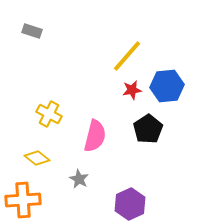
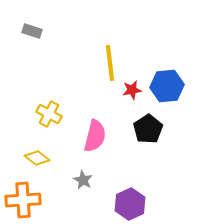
yellow line: moved 17 px left, 7 px down; rotated 48 degrees counterclockwise
gray star: moved 4 px right, 1 px down
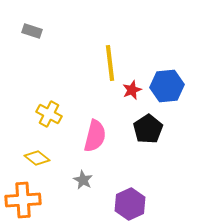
red star: rotated 12 degrees counterclockwise
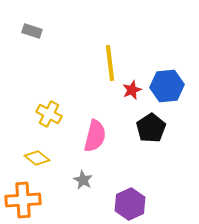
black pentagon: moved 3 px right, 1 px up
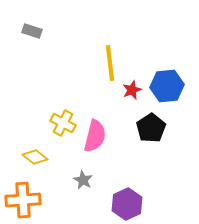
yellow cross: moved 14 px right, 9 px down
yellow diamond: moved 2 px left, 1 px up
purple hexagon: moved 3 px left
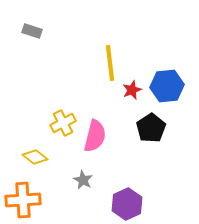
yellow cross: rotated 35 degrees clockwise
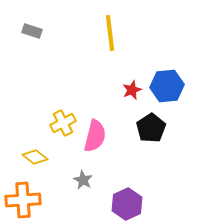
yellow line: moved 30 px up
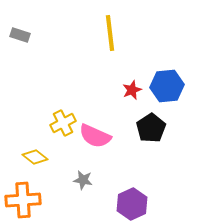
gray rectangle: moved 12 px left, 4 px down
pink semicircle: rotated 100 degrees clockwise
gray star: rotated 18 degrees counterclockwise
purple hexagon: moved 5 px right
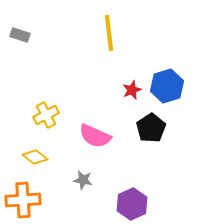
yellow line: moved 1 px left
blue hexagon: rotated 12 degrees counterclockwise
yellow cross: moved 17 px left, 8 px up
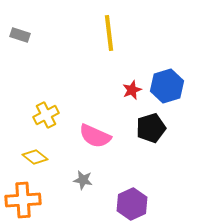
black pentagon: rotated 16 degrees clockwise
